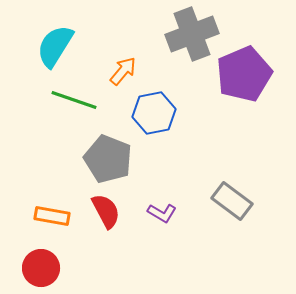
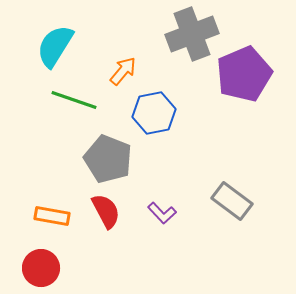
purple L-shape: rotated 16 degrees clockwise
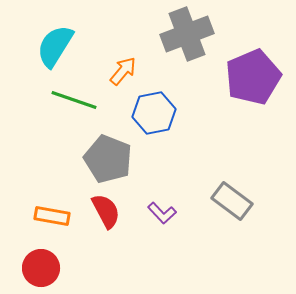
gray cross: moved 5 px left
purple pentagon: moved 9 px right, 3 px down
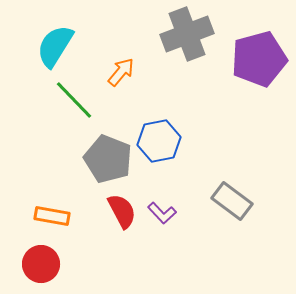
orange arrow: moved 2 px left, 1 px down
purple pentagon: moved 6 px right, 18 px up; rotated 8 degrees clockwise
green line: rotated 27 degrees clockwise
blue hexagon: moved 5 px right, 28 px down
red semicircle: moved 16 px right
red circle: moved 4 px up
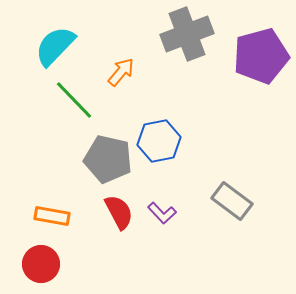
cyan semicircle: rotated 12 degrees clockwise
purple pentagon: moved 2 px right, 3 px up
gray pentagon: rotated 9 degrees counterclockwise
red semicircle: moved 3 px left, 1 px down
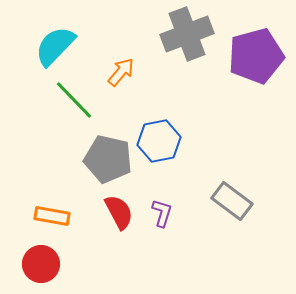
purple pentagon: moved 5 px left
purple L-shape: rotated 120 degrees counterclockwise
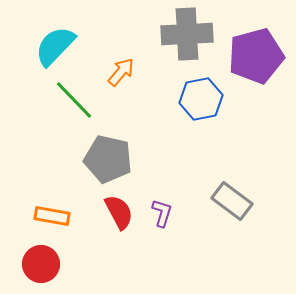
gray cross: rotated 18 degrees clockwise
blue hexagon: moved 42 px right, 42 px up
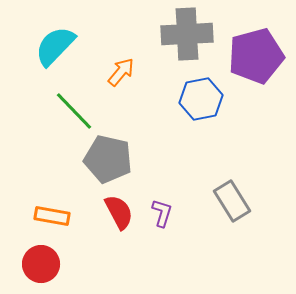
green line: moved 11 px down
gray rectangle: rotated 21 degrees clockwise
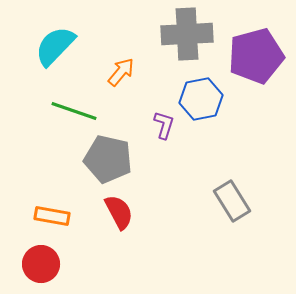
green line: rotated 27 degrees counterclockwise
purple L-shape: moved 2 px right, 88 px up
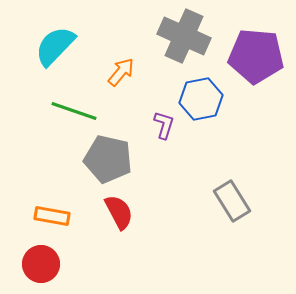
gray cross: moved 3 px left, 2 px down; rotated 27 degrees clockwise
purple pentagon: rotated 20 degrees clockwise
